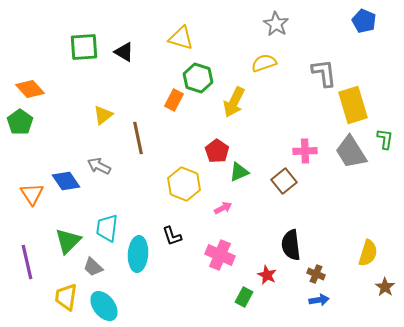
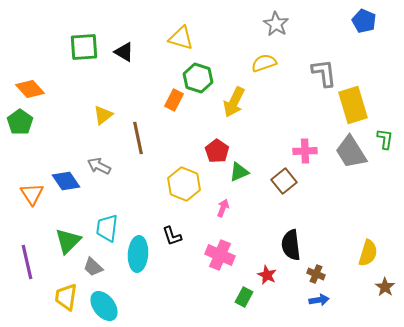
pink arrow at (223, 208): rotated 42 degrees counterclockwise
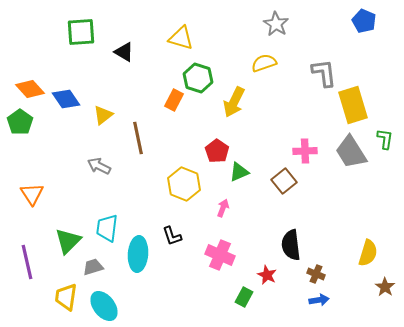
green square at (84, 47): moved 3 px left, 15 px up
blue diamond at (66, 181): moved 82 px up
gray trapezoid at (93, 267): rotated 120 degrees clockwise
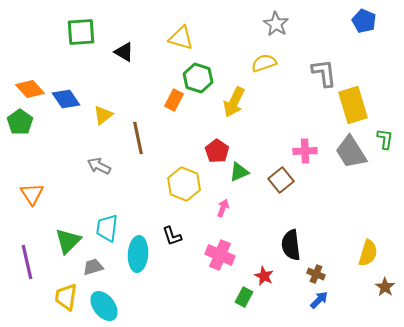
brown square at (284, 181): moved 3 px left, 1 px up
red star at (267, 275): moved 3 px left, 1 px down
blue arrow at (319, 300): rotated 36 degrees counterclockwise
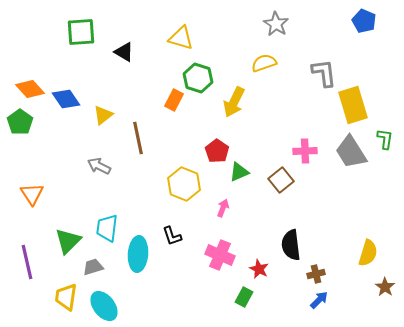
brown cross at (316, 274): rotated 36 degrees counterclockwise
red star at (264, 276): moved 5 px left, 7 px up
